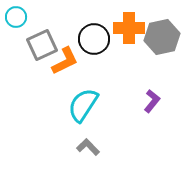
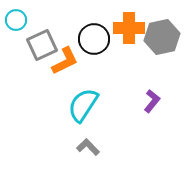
cyan circle: moved 3 px down
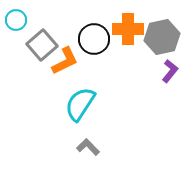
orange cross: moved 1 px left, 1 px down
gray square: rotated 16 degrees counterclockwise
purple L-shape: moved 18 px right, 30 px up
cyan semicircle: moved 3 px left, 1 px up
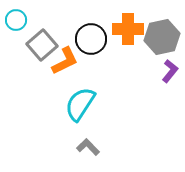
black circle: moved 3 px left
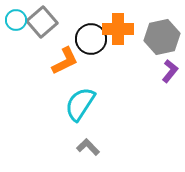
orange cross: moved 10 px left
gray square: moved 23 px up
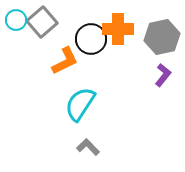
purple L-shape: moved 7 px left, 4 px down
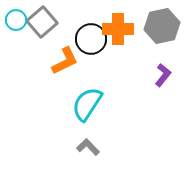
gray hexagon: moved 11 px up
cyan semicircle: moved 7 px right
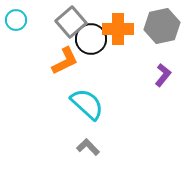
gray square: moved 29 px right
cyan semicircle: rotated 99 degrees clockwise
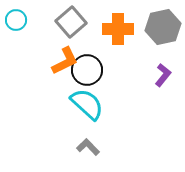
gray hexagon: moved 1 px right, 1 px down
black circle: moved 4 px left, 31 px down
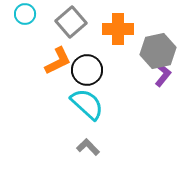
cyan circle: moved 9 px right, 6 px up
gray hexagon: moved 5 px left, 24 px down
orange L-shape: moved 7 px left
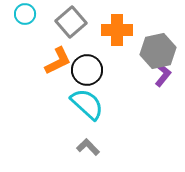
orange cross: moved 1 px left, 1 px down
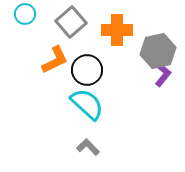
orange L-shape: moved 3 px left, 1 px up
